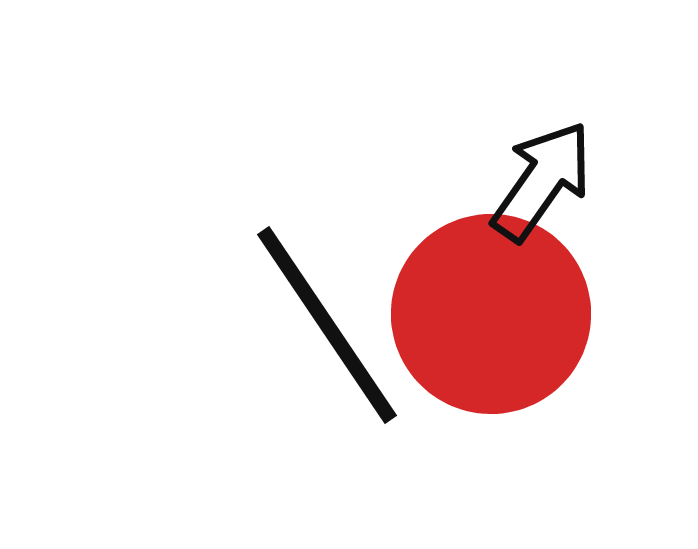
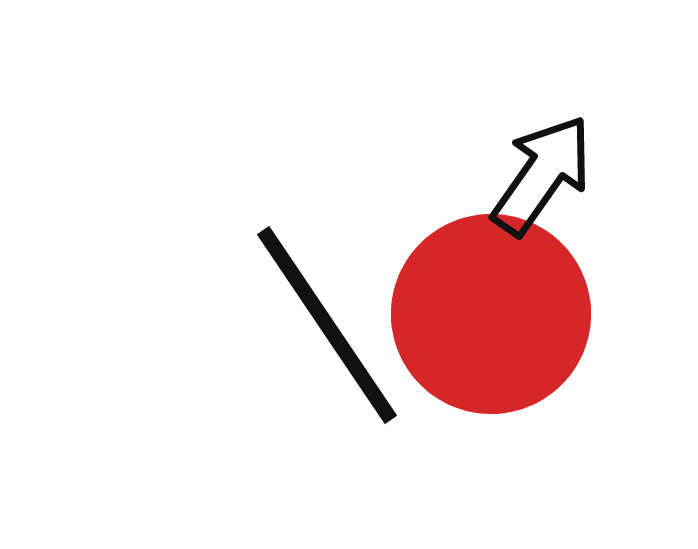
black arrow: moved 6 px up
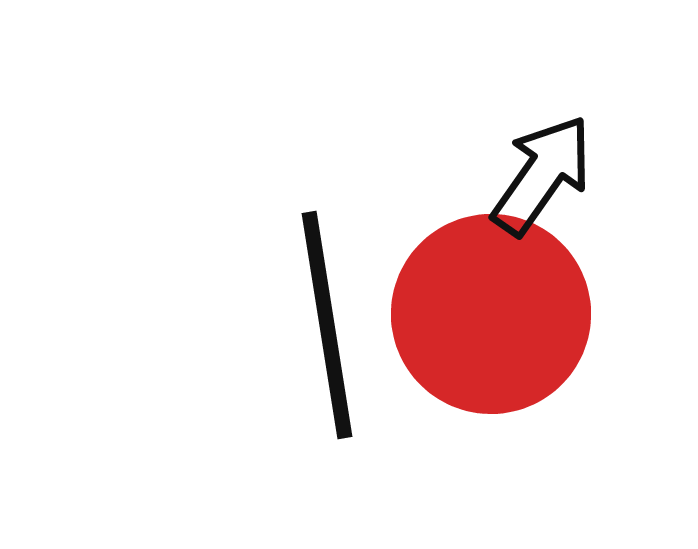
black line: rotated 25 degrees clockwise
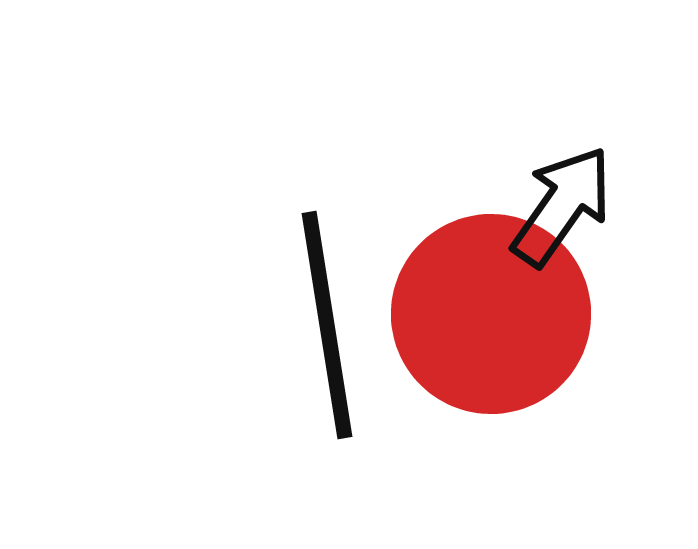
black arrow: moved 20 px right, 31 px down
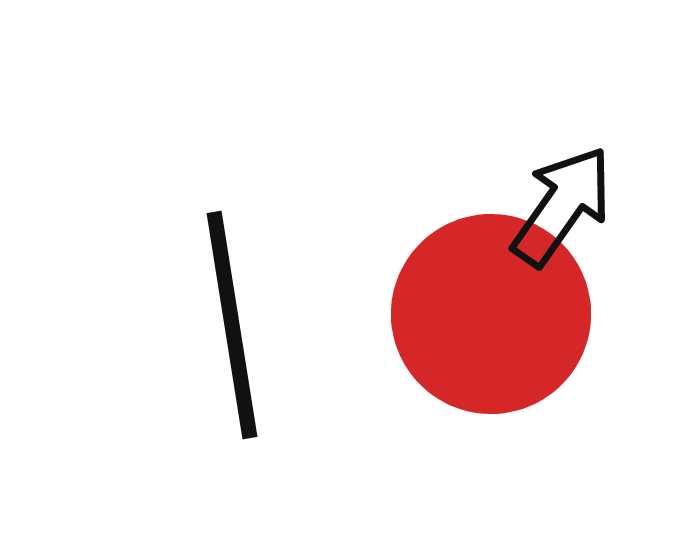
black line: moved 95 px left
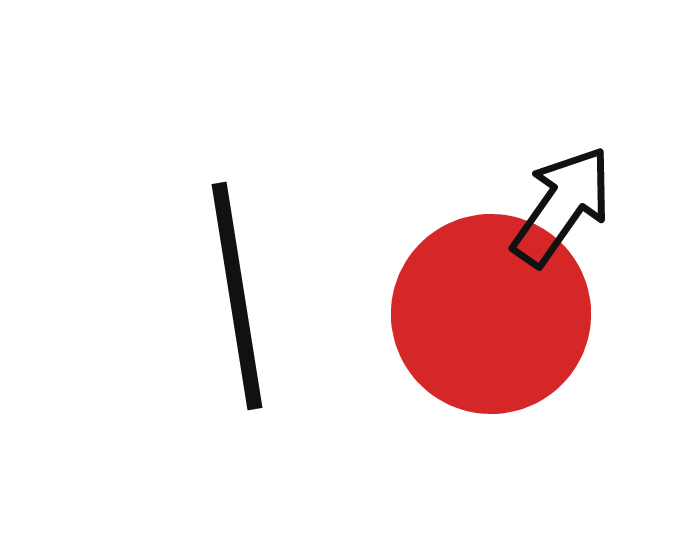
black line: moved 5 px right, 29 px up
